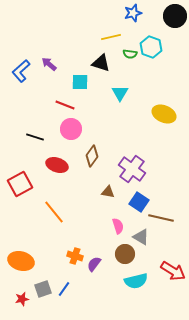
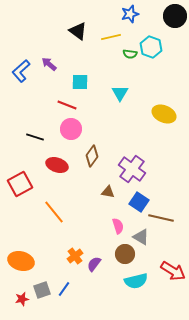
blue star: moved 3 px left, 1 px down
black triangle: moved 23 px left, 32 px up; rotated 18 degrees clockwise
red line: moved 2 px right
orange cross: rotated 35 degrees clockwise
gray square: moved 1 px left, 1 px down
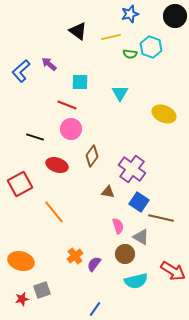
blue line: moved 31 px right, 20 px down
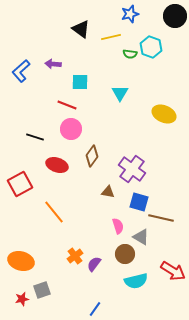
black triangle: moved 3 px right, 2 px up
purple arrow: moved 4 px right; rotated 35 degrees counterclockwise
blue square: rotated 18 degrees counterclockwise
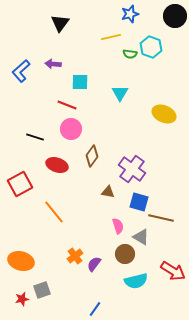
black triangle: moved 21 px left, 6 px up; rotated 30 degrees clockwise
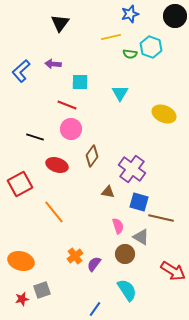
cyan semicircle: moved 9 px left, 9 px down; rotated 110 degrees counterclockwise
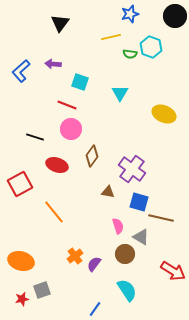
cyan square: rotated 18 degrees clockwise
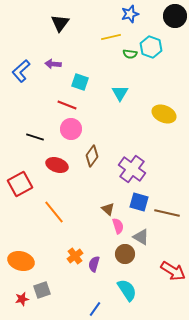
brown triangle: moved 17 px down; rotated 32 degrees clockwise
brown line: moved 6 px right, 5 px up
purple semicircle: rotated 21 degrees counterclockwise
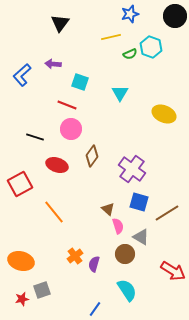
green semicircle: rotated 32 degrees counterclockwise
blue L-shape: moved 1 px right, 4 px down
brown line: rotated 45 degrees counterclockwise
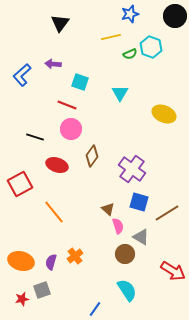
purple semicircle: moved 43 px left, 2 px up
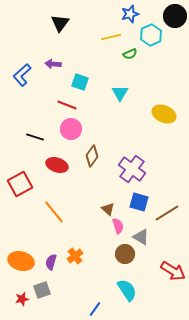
cyan hexagon: moved 12 px up; rotated 15 degrees clockwise
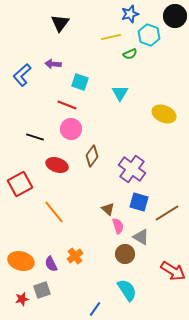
cyan hexagon: moved 2 px left; rotated 15 degrees counterclockwise
purple semicircle: moved 2 px down; rotated 42 degrees counterclockwise
